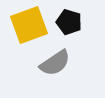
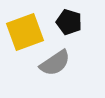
yellow square: moved 4 px left, 7 px down
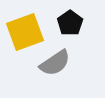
black pentagon: moved 1 px right, 1 px down; rotated 20 degrees clockwise
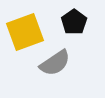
black pentagon: moved 4 px right, 1 px up
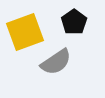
gray semicircle: moved 1 px right, 1 px up
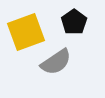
yellow square: moved 1 px right
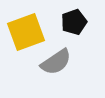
black pentagon: rotated 15 degrees clockwise
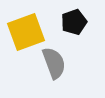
gray semicircle: moved 2 px left, 1 px down; rotated 76 degrees counterclockwise
